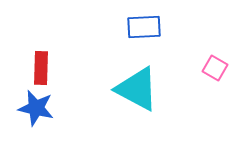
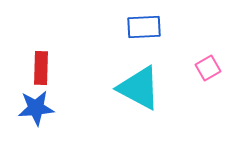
pink square: moved 7 px left; rotated 30 degrees clockwise
cyan triangle: moved 2 px right, 1 px up
blue star: rotated 18 degrees counterclockwise
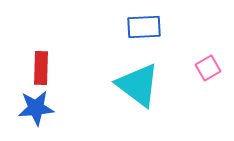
cyan triangle: moved 1 px left, 3 px up; rotated 9 degrees clockwise
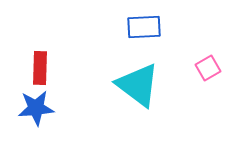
red rectangle: moved 1 px left
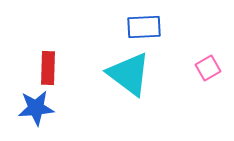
red rectangle: moved 8 px right
cyan triangle: moved 9 px left, 11 px up
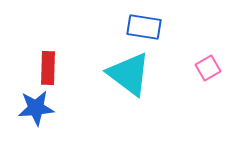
blue rectangle: rotated 12 degrees clockwise
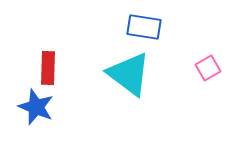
blue star: moved 1 px up; rotated 27 degrees clockwise
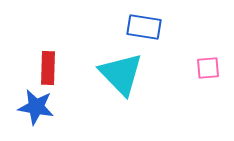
pink square: rotated 25 degrees clockwise
cyan triangle: moved 8 px left; rotated 9 degrees clockwise
blue star: rotated 12 degrees counterclockwise
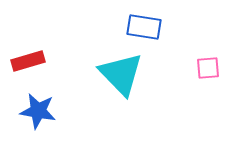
red rectangle: moved 20 px left, 7 px up; rotated 72 degrees clockwise
blue star: moved 2 px right, 4 px down
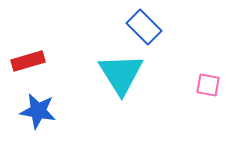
blue rectangle: rotated 36 degrees clockwise
pink square: moved 17 px down; rotated 15 degrees clockwise
cyan triangle: rotated 12 degrees clockwise
